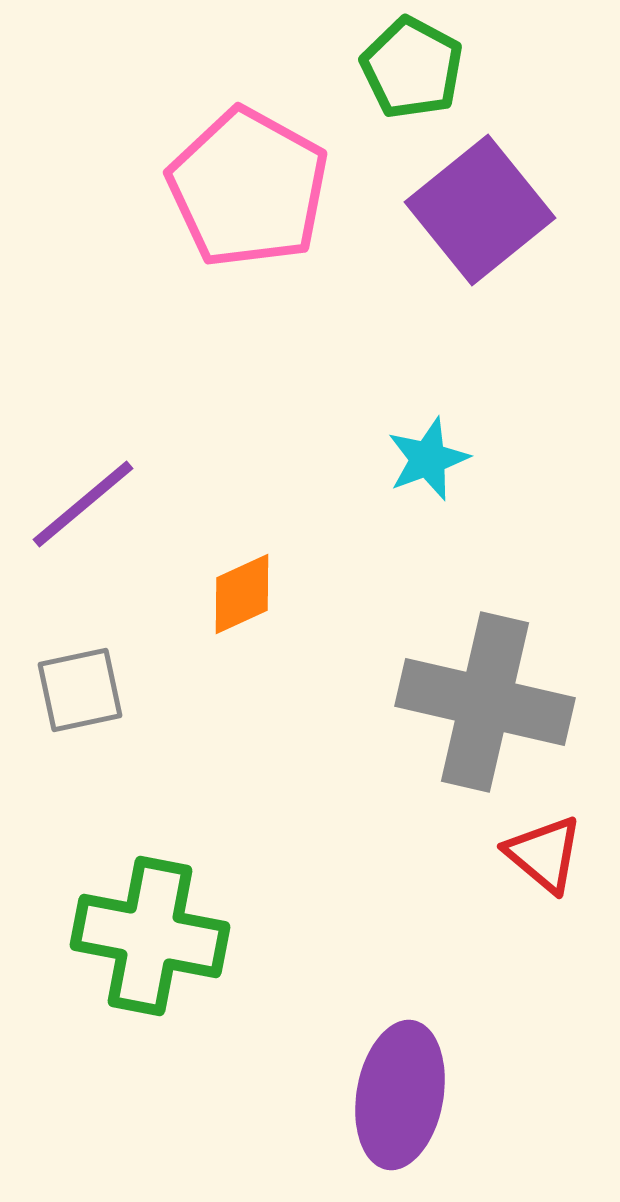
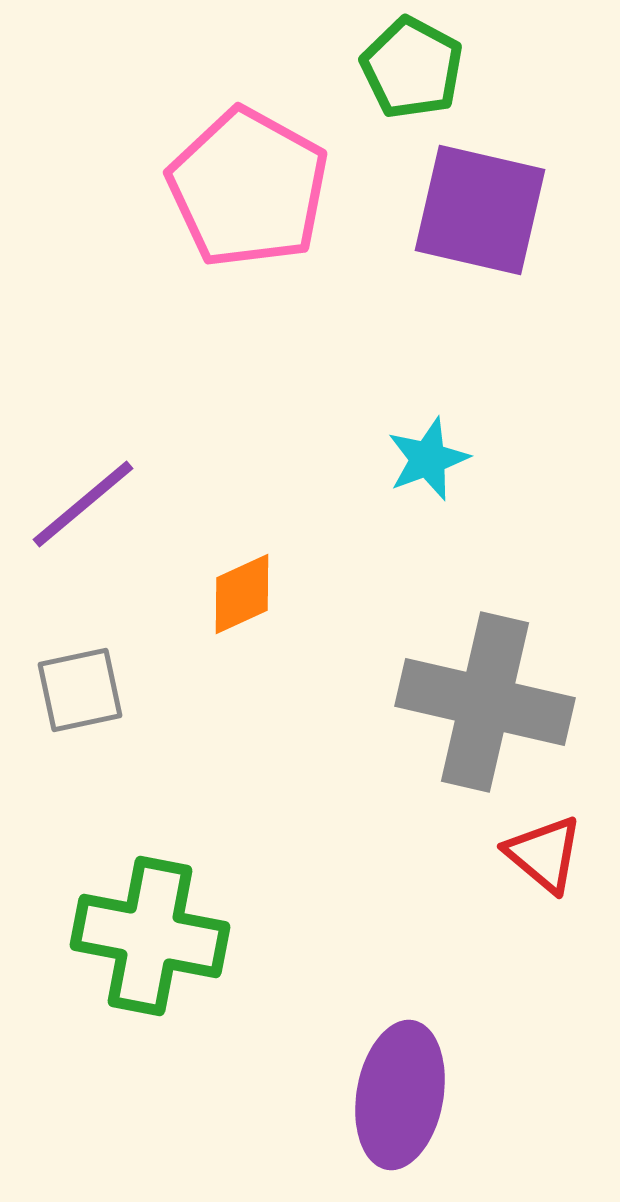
purple square: rotated 38 degrees counterclockwise
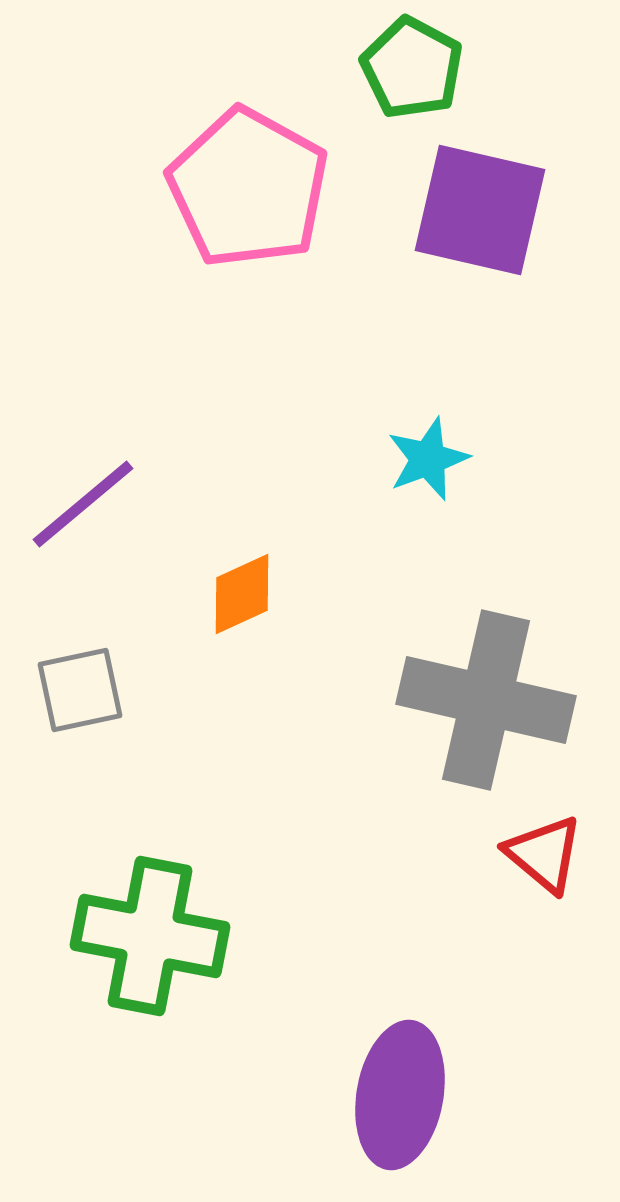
gray cross: moved 1 px right, 2 px up
